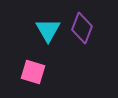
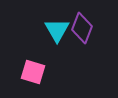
cyan triangle: moved 9 px right
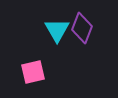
pink square: rotated 30 degrees counterclockwise
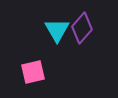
purple diamond: rotated 20 degrees clockwise
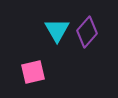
purple diamond: moved 5 px right, 4 px down
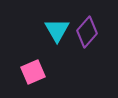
pink square: rotated 10 degrees counterclockwise
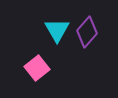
pink square: moved 4 px right, 4 px up; rotated 15 degrees counterclockwise
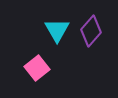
purple diamond: moved 4 px right, 1 px up
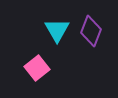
purple diamond: rotated 20 degrees counterclockwise
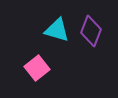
cyan triangle: rotated 44 degrees counterclockwise
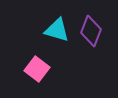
pink square: moved 1 px down; rotated 15 degrees counterclockwise
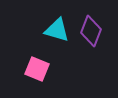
pink square: rotated 15 degrees counterclockwise
